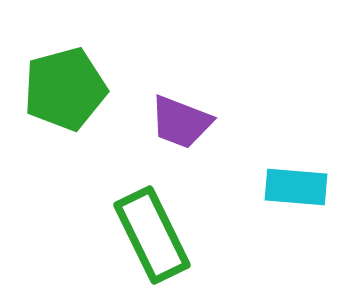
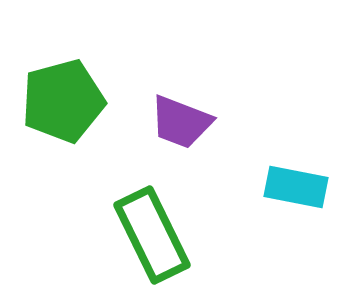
green pentagon: moved 2 px left, 12 px down
cyan rectangle: rotated 6 degrees clockwise
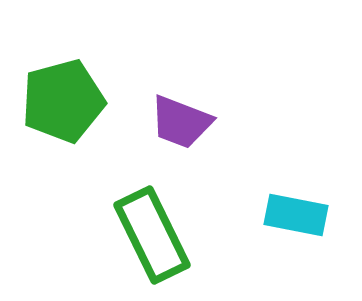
cyan rectangle: moved 28 px down
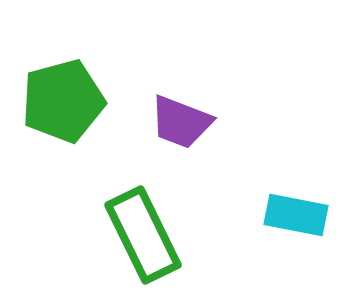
green rectangle: moved 9 px left
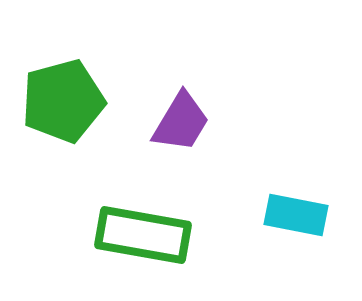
purple trapezoid: rotated 80 degrees counterclockwise
green rectangle: rotated 54 degrees counterclockwise
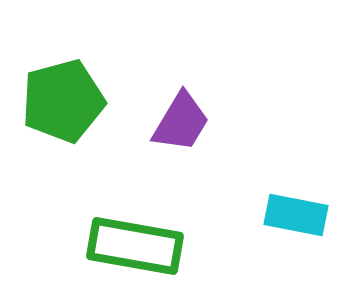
green rectangle: moved 8 px left, 11 px down
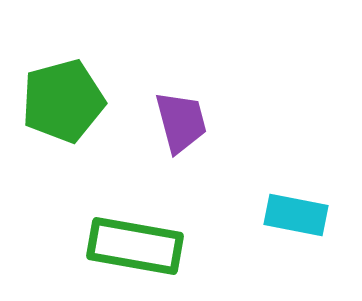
purple trapezoid: rotated 46 degrees counterclockwise
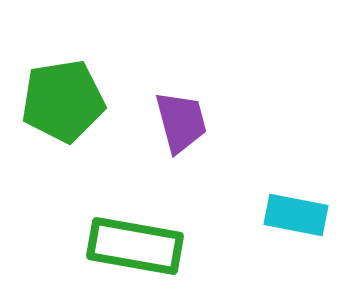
green pentagon: rotated 6 degrees clockwise
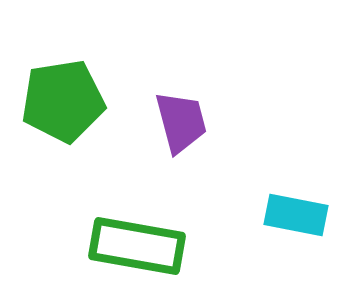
green rectangle: moved 2 px right
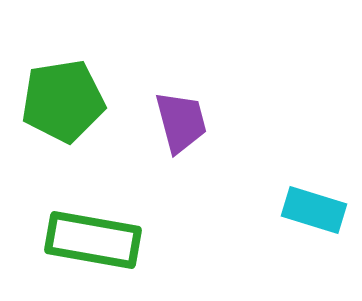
cyan rectangle: moved 18 px right, 5 px up; rotated 6 degrees clockwise
green rectangle: moved 44 px left, 6 px up
